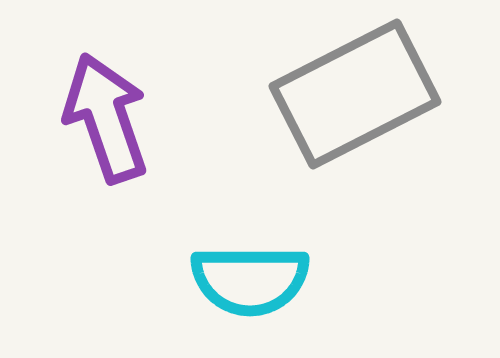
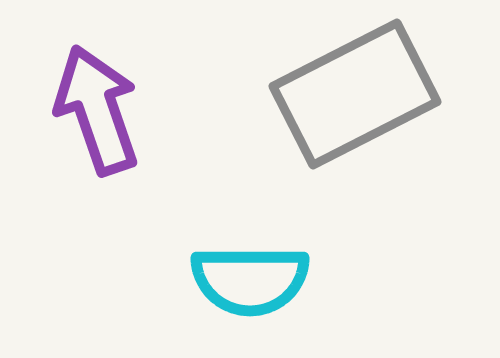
purple arrow: moved 9 px left, 8 px up
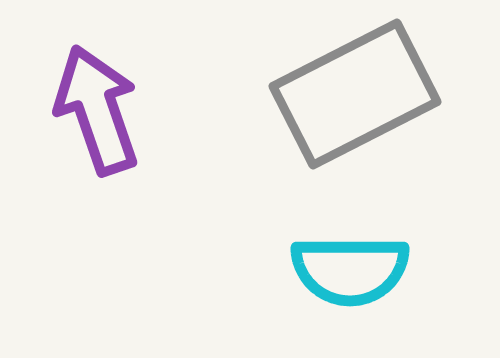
cyan semicircle: moved 100 px right, 10 px up
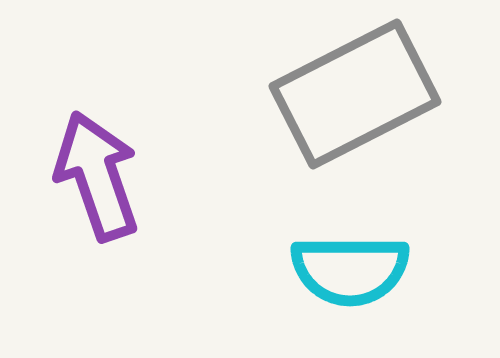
purple arrow: moved 66 px down
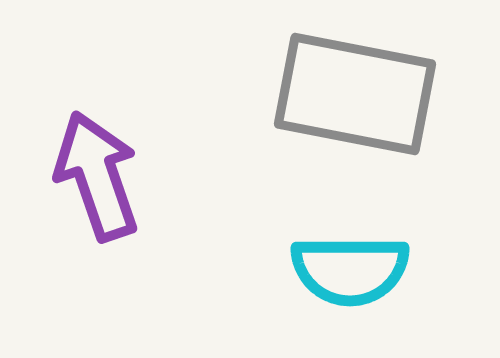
gray rectangle: rotated 38 degrees clockwise
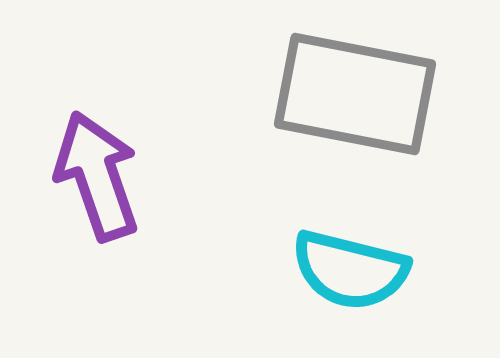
cyan semicircle: rotated 14 degrees clockwise
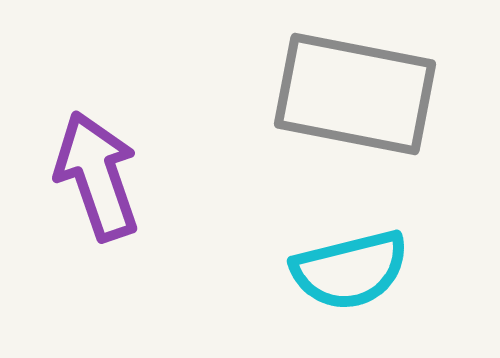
cyan semicircle: rotated 28 degrees counterclockwise
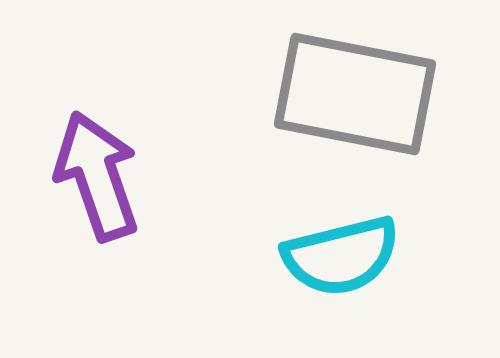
cyan semicircle: moved 9 px left, 14 px up
